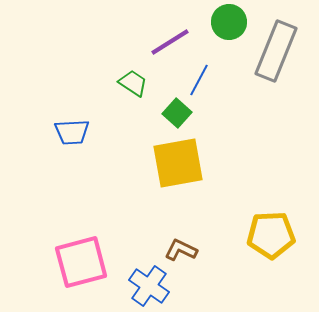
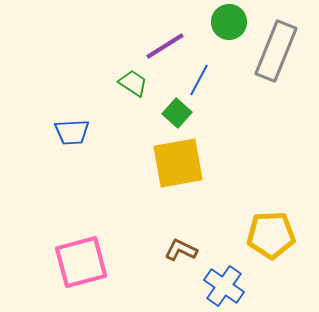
purple line: moved 5 px left, 4 px down
blue cross: moved 75 px right
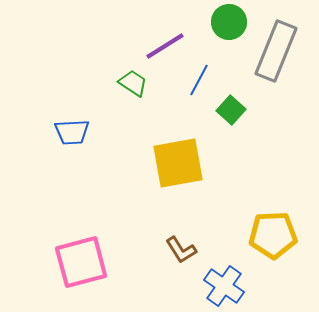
green square: moved 54 px right, 3 px up
yellow pentagon: moved 2 px right
brown L-shape: rotated 148 degrees counterclockwise
